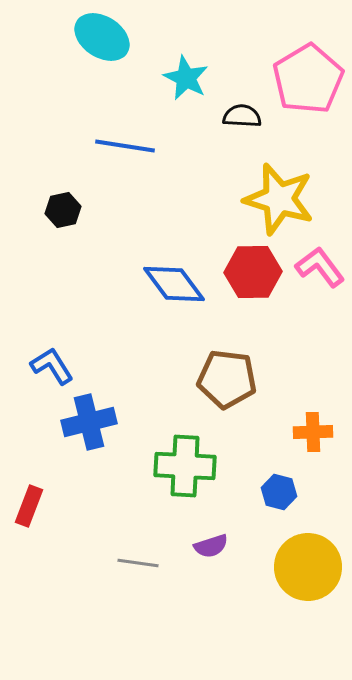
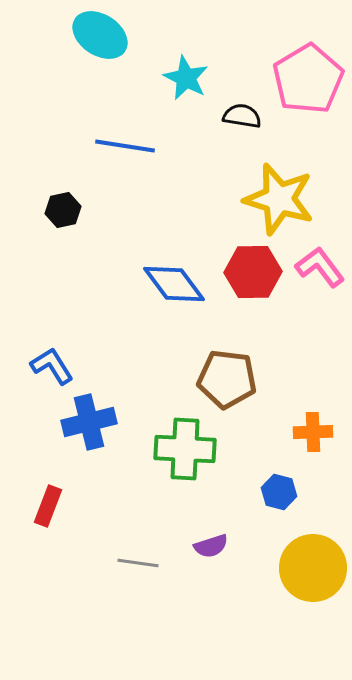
cyan ellipse: moved 2 px left, 2 px up
black semicircle: rotated 6 degrees clockwise
green cross: moved 17 px up
red rectangle: moved 19 px right
yellow circle: moved 5 px right, 1 px down
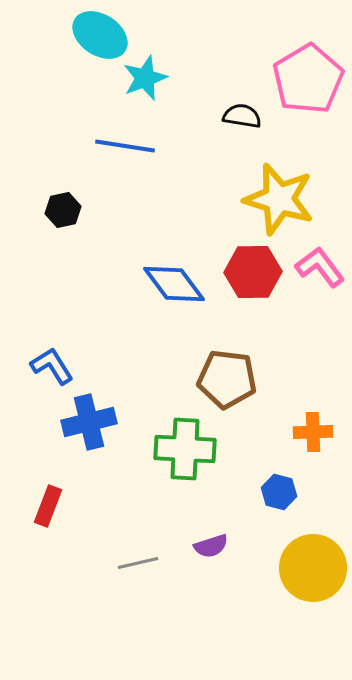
cyan star: moved 41 px left; rotated 24 degrees clockwise
gray line: rotated 21 degrees counterclockwise
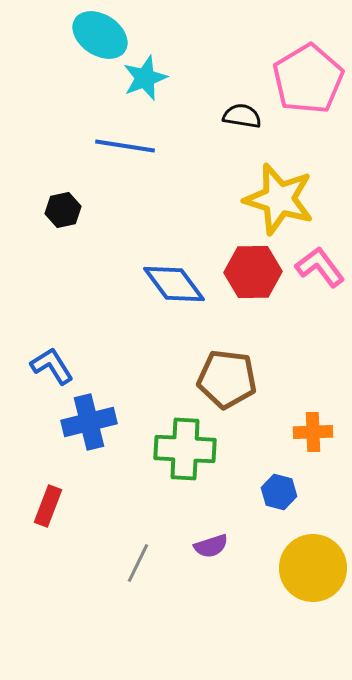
gray line: rotated 51 degrees counterclockwise
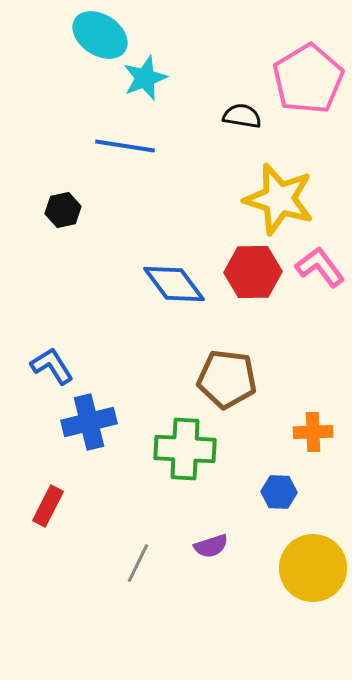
blue hexagon: rotated 12 degrees counterclockwise
red rectangle: rotated 6 degrees clockwise
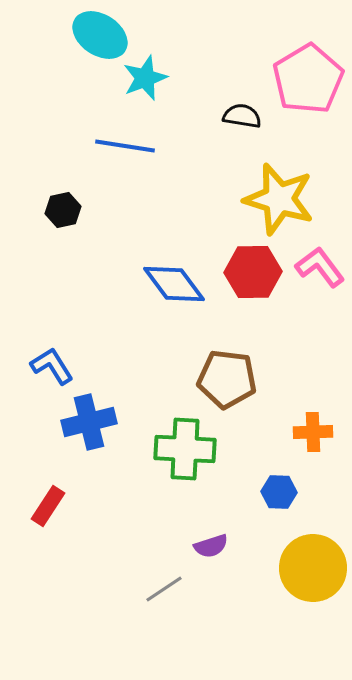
red rectangle: rotated 6 degrees clockwise
gray line: moved 26 px right, 26 px down; rotated 30 degrees clockwise
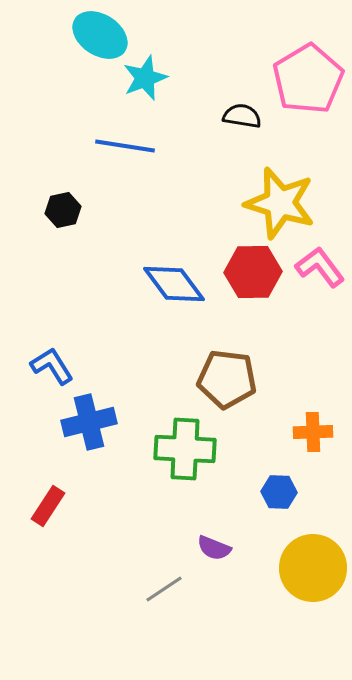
yellow star: moved 1 px right, 4 px down
purple semicircle: moved 3 px right, 2 px down; rotated 40 degrees clockwise
